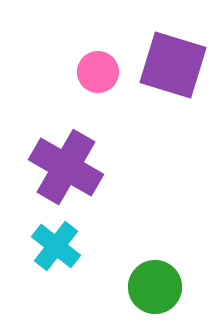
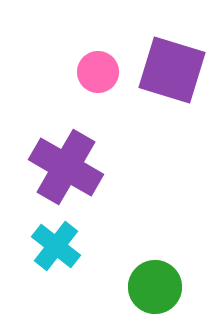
purple square: moved 1 px left, 5 px down
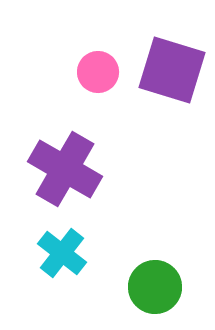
purple cross: moved 1 px left, 2 px down
cyan cross: moved 6 px right, 7 px down
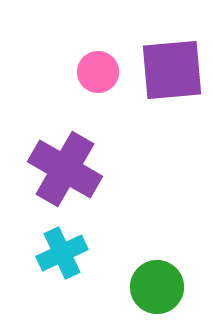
purple square: rotated 22 degrees counterclockwise
cyan cross: rotated 27 degrees clockwise
green circle: moved 2 px right
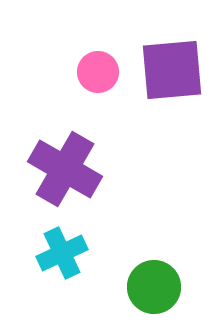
green circle: moved 3 px left
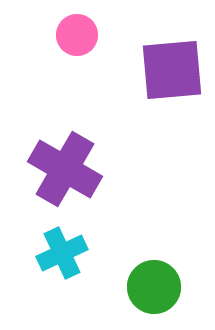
pink circle: moved 21 px left, 37 px up
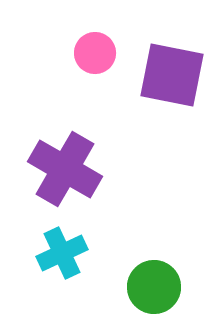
pink circle: moved 18 px right, 18 px down
purple square: moved 5 px down; rotated 16 degrees clockwise
